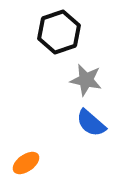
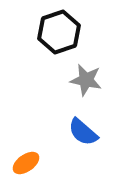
blue semicircle: moved 8 px left, 9 px down
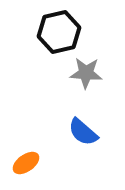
black hexagon: rotated 6 degrees clockwise
gray star: moved 7 px up; rotated 8 degrees counterclockwise
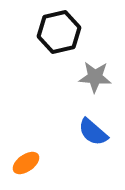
gray star: moved 9 px right, 4 px down
blue semicircle: moved 10 px right
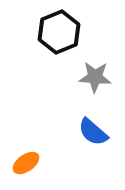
black hexagon: rotated 9 degrees counterclockwise
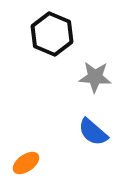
black hexagon: moved 7 px left, 2 px down; rotated 15 degrees counterclockwise
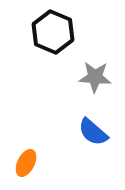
black hexagon: moved 1 px right, 2 px up
orange ellipse: rotated 28 degrees counterclockwise
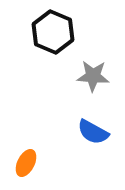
gray star: moved 2 px left, 1 px up
blue semicircle: rotated 12 degrees counterclockwise
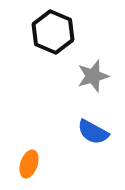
gray star: rotated 20 degrees counterclockwise
orange ellipse: moved 3 px right, 1 px down; rotated 8 degrees counterclockwise
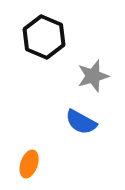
black hexagon: moved 9 px left, 5 px down
blue semicircle: moved 12 px left, 10 px up
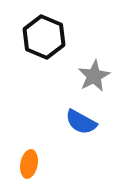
gray star: moved 1 px right; rotated 12 degrees counterclockwise
orange ellipse: rotated 8 degrees counterclockwise
